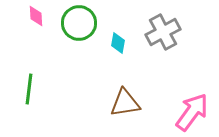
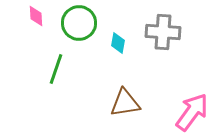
gray cross: rotated 32 degrees clockwise
green line: moved 27 px right, 20 px up; rotated 12 degrees clockwise
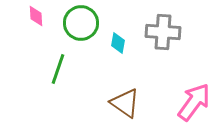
green circle: moved 2 px right
green line: moved 2 px right
brown triangle: rotated 44 degrees clockwise
pink arrow: moved 2 px right, 10 px up
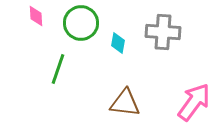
brown triangle: rotated 28 degrees counterclockwise
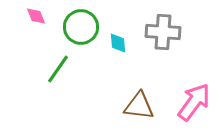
pink diamond: rotated 20 degrees counterclockwise
green circle: moved 4 px down
cyan diamond: rotated 15 degrees counterclockwise
green line: rotated 16 degrees clockwise
brown triangle: moved 14 px right, 3 px down
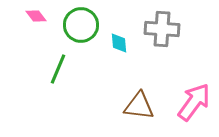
pink diamond: rotated 15 degrees counterclockwise
green circle: moved 2 px up
gray cross: moved 1 px left, 3 px up
cyan diamond: moved 1 px right
green line: rotated 12 degrees counterclockwise
